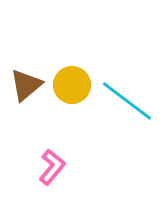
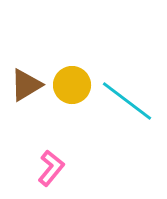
brown triangle: rotated 9 degrees clockwise
pink L-shape: moved 1 px left, 1 px down
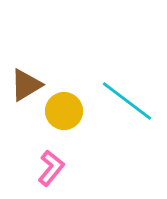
yellow circle: moved 8 px left, 26 px down
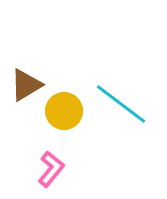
cyan line: moved 6 px left, 3 px down
pink L-shape: moved 1 px down
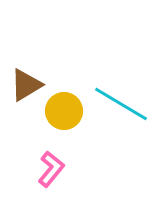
cyan line: rotated 6 degrees counterclockwise
